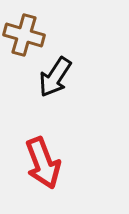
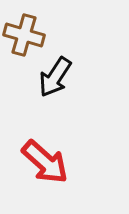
red arrow: moved 2 px right, 1 px up; rotated 27 degrees counterclockwise
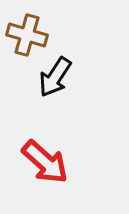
brown cross: moved 3 px right
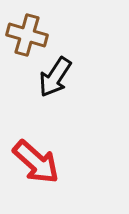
red arrow: moved 9 px left
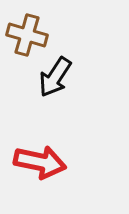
red arrow: moved 4 px right; rotated 30 degrees counterclockwise
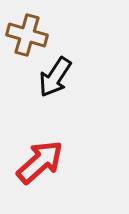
red arrow: rotated 54 degrees counterclockwise
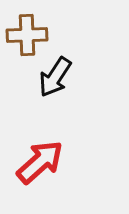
brown cross: rotated 18 degrees counterclockwise
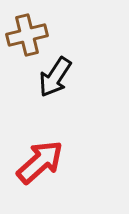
brown cross: rotated 12 degrees counterclockwise
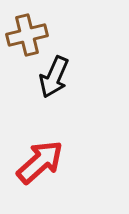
black arrow: moved 1 px left; rotated 9 degrees counterclockwise
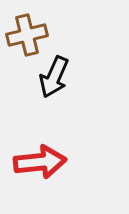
red arrow: rotated 36 degrees clockwise
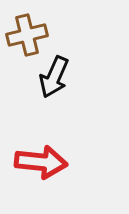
red arrow: moved 1 px right; rotated 12 degrees clockwise
